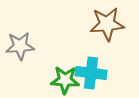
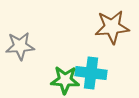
brown star: moved 5 px right, 3 px down
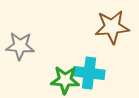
gray star: rotated 8 degrees clockwise
cyan cross: moved 2 px left
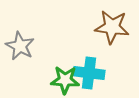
brown star: rotated 12 degrees clockwise
gray star: rotated 24 degrees clockwise
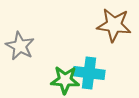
brown star: moved 2 px right, 2 px up
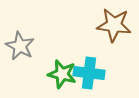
green star: moved 3 px left, 6 px up; rotated 12 degrees clockwise
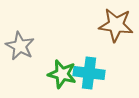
brown star: moved 2 px right
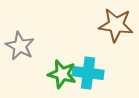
cyan cross: moved 1 px left
